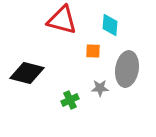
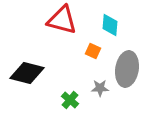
orange square: rotated 21 degrees clockwise
green cross: rotated 24 degrees counterclockwise
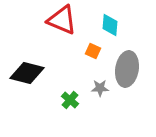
red triangle: rotated 8 degrees clockwise
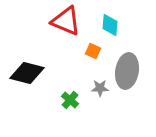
red triangle: moved 4 px right, 1 px down
gray ellipse: moved 2 px down
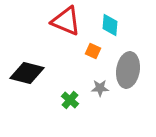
gray ellipse: moved 1 px right, 1 px up
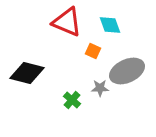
red triangle: moved 1 px right, 1 px down
cyan diamond: rotated 25 degrees counterclockwise
gray ellipse: moved 1 px left, 1 px down; rotated 56 degrees clockwise
green cross: moved 2 px right
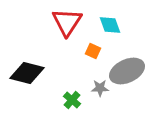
red triangle: rotated 40 degrees clockwise
